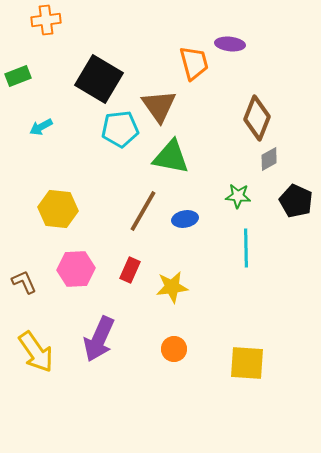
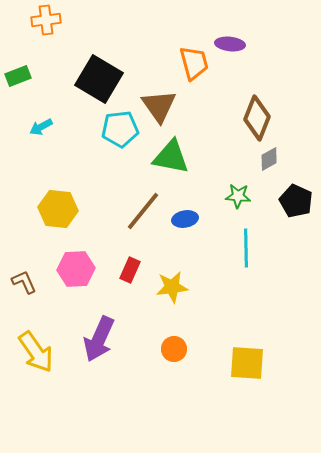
brown line: rotated 9 degrees clockwise
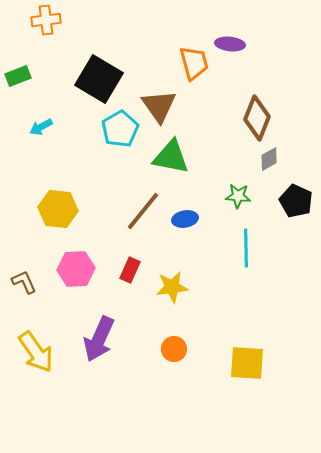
cyan pentagon: rotated 24 degrees counterclockwise
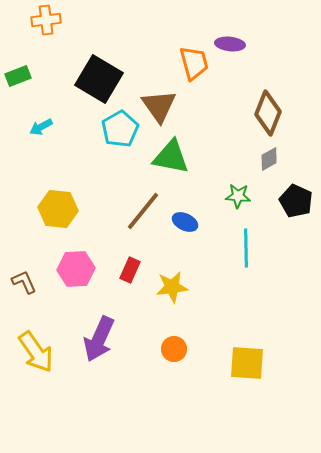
brown diamond: moved 11 px right, 5 px up
blue ellipse: moved 3 px down; rotated 35 degrees clockwise
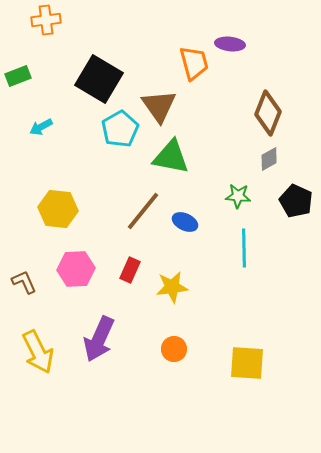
cyan line: moved 2 px left
yellow arrow: moved 2 px right; rotated 9 degrees clockwise
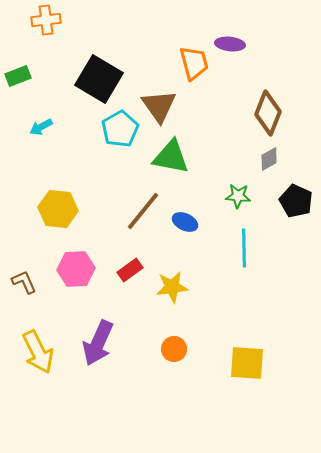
red rectangle: rotated 30 degrees clockwise
purple arrow: moved 1 px left, 4 px down
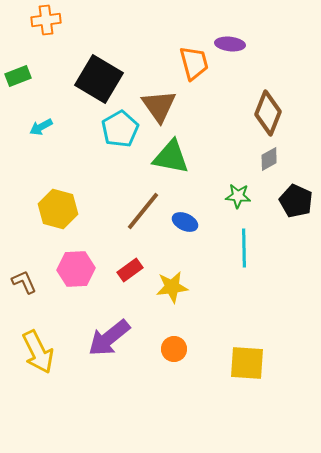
yellow hexagon: rotated 9 degrees clockwise
purple arrow: moved 11 px right, 5 px up; rotated 27 degrees clockwise
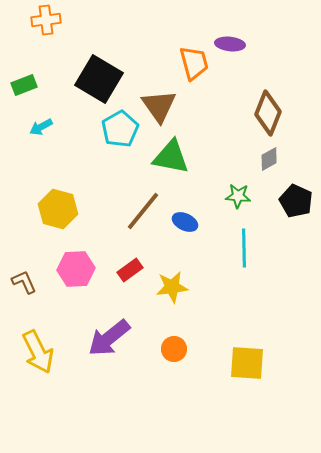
green rectangle: moved 6 px right, 9 px down
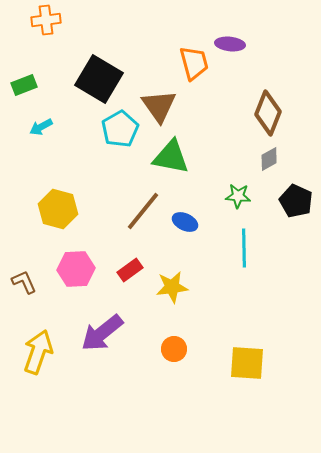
purple arrow: moved 7 px left, 5 px up
yellow arrow: rotated 135 degrees counterclockwise
